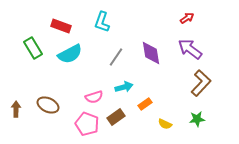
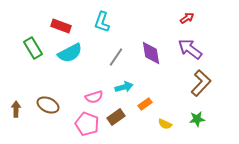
cyan semicircle: moved 1 px up
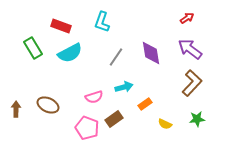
brown L-shape: moved 9 px left
brown rectangle: moved 2 px left, 2 px down
pink pentagon: moved 4 px down
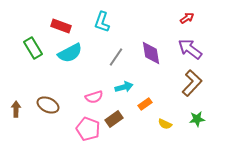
pink pentagon: moved 1 px right, 1 px down
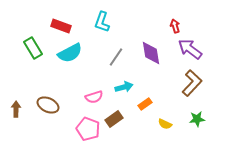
red arrow: moved 12 px left, 8 px down; rotated 72 degrees counterclockwise
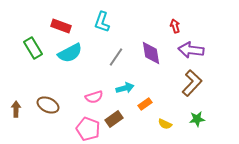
purple arrow: moved 1 px right, 1 px down; rotated 30 degrees counterclockwise
cyan arrow: moved 1 px right, 1 px down
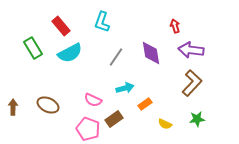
red rectangle: rotated 30 degrees clockwise
pink semicircle: moved 1 px left, 3 px down; rotated 42 degrees clockwise
brown arrow: moved 3 px left, 2 px up
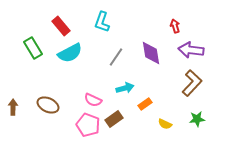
pink pentagon: moved 4 px up
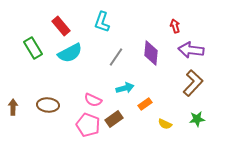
purple diamond: rotated 15 degrees clockwise
brown L-shape: moved 1 px right
brown ellipse: rotated 20 degrees counterclockwise
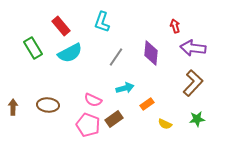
purple arrow: moved 2 px right, 2 px up
orange rectangle: moved 2 px right
